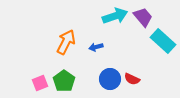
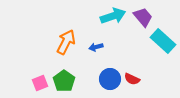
cyan arrow: moved 2 px left
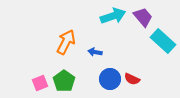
blue arrow: moved 1 px left, 5 px down; rotated 24 degrees clockwise
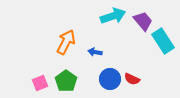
purple trapezoid: moved 4 px down
cyan rectangle: rotated 15 degrees clockwise
green pentagon: moved 2 px right
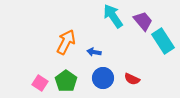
cyan arrow: rotated 105 degrees counterclockwise
blue arrow: moved 1 px left
blue circle: moved 7 px left, 1 px up
pink square: rotated 35 degrees counterclockwise
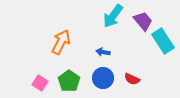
cyan arrow: rotated 110 degrees counterclockwise
orange arrow: moved 5 px left
blue arrow: moved 9 px right
green pentagon: moved 3 px right
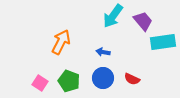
cyan rectangle: moved 1 px down; rotated 65 degrees counterclockwise
green pentagon: rotated 15 degrees counterclockwise
